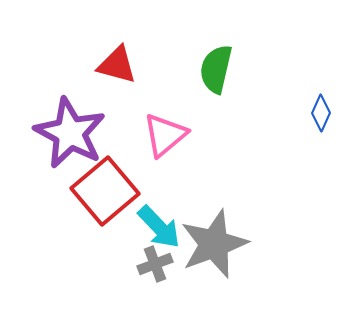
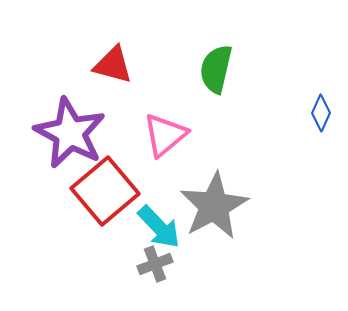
red triangle: moved 4 px left
gray star: moved 38 px up; rotated 8 degrees counterclockwise
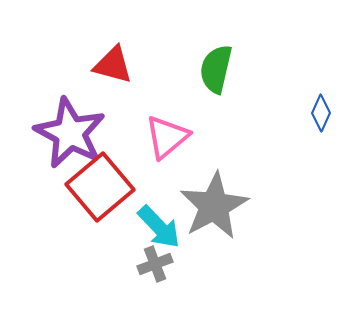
pink triangle: moved 2 px right, 2 px down
red square: moved 5 px left, 4 px up
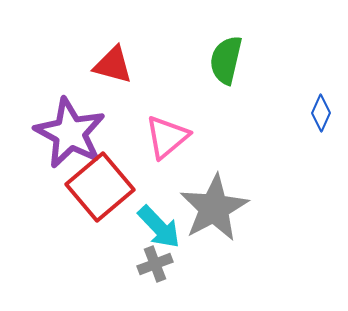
green semicircle: moved 10 px right, 9 px up
gray star: moved 2 px down
